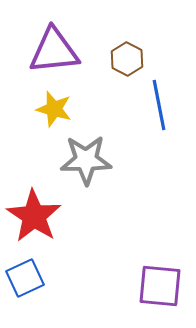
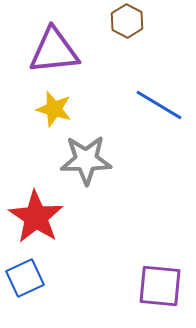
brown hexagon: moved 38 px up
blue line: rotated 48 degrees counterclockwise
red star: moved 2 px right, 1 px down
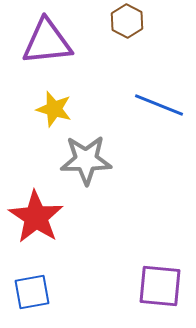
purple triangle: moved 7 px left, 9 px up
blue line: rotated 9 degrees counterclockwise
blue square: moved 7 px right, 14 px down; rotated 15 degrees clockwise
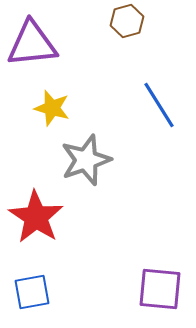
brown hexagon: rotated 16 degrees clockwise
purple triangle: moved 15 px left, 2 px down
blue line: rotated 36 degrees clockwise
yellow star: moved 2 px left, 1 px up
gray star: rotated 18 degrees counterclockwise
purple square: moved 3 px down
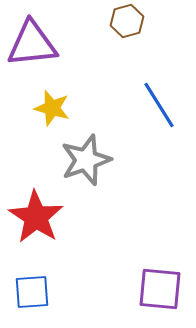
blue square: rotated 6 degrees clockwise
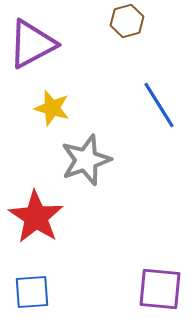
purple triangle: rotated 22 degrees counterclockwise
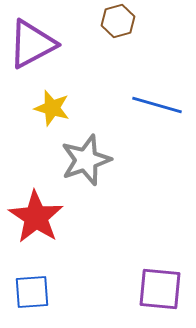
brown hexagon: moved 9 px left
blue line: moved 2 px left; rotated 42 degrees counterclockwise
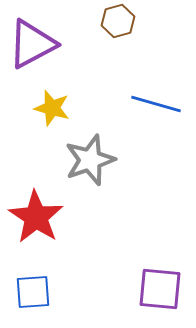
blue line: moved 1 px left, 1 px up
gray star: moved 4 px right
blue square: moved 1 px right
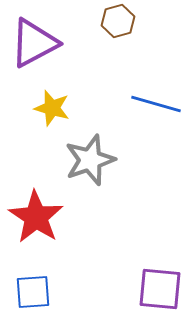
purple triangle: moved 2 px right, 1 px up
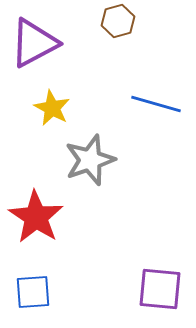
yellow star: rotated 12 degrees clockwise
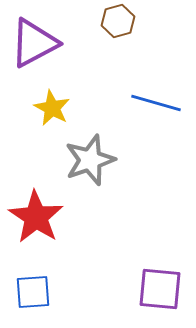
blue line: moved 1 px up
